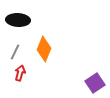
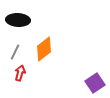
orange diamond: rotated 30 degrees clockwise
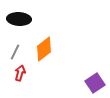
black ellipse: moved 1 px right, 1 px up
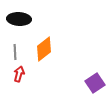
gray line: rotated 28 degrees counterclockwise
red arrow: moved 1 px left, 1 px down
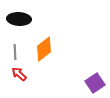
red arrow: rotated 63 degrees counterclockwise
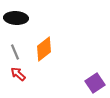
black ellipse: moved 3 px left, 1 px up
gray line: rotated 21 degrees counterclockwise
red arrow: moved 1 px left
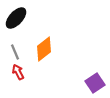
black ellipse: rotated 50 degrees counterclockwise
red arrow: moved 2 px up; rotated 21 degrees clockwise
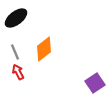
black ellipse: rotated 10 degrees clockwise
